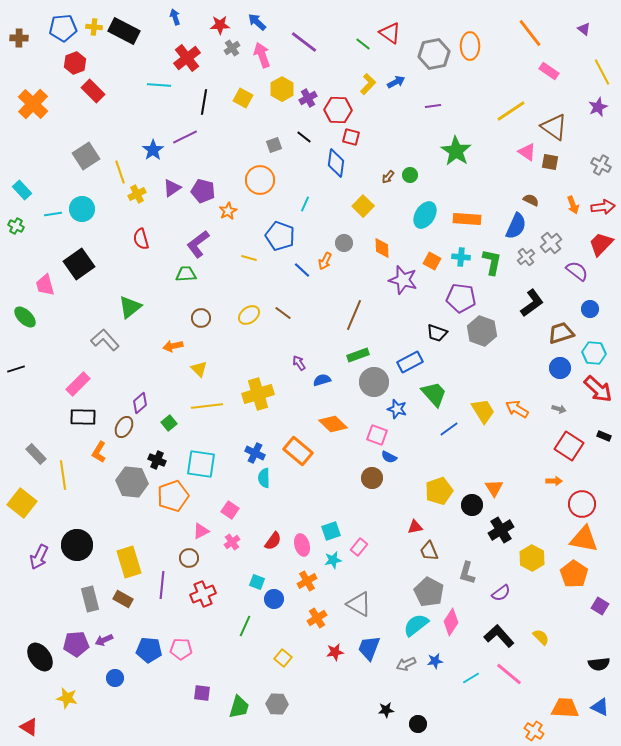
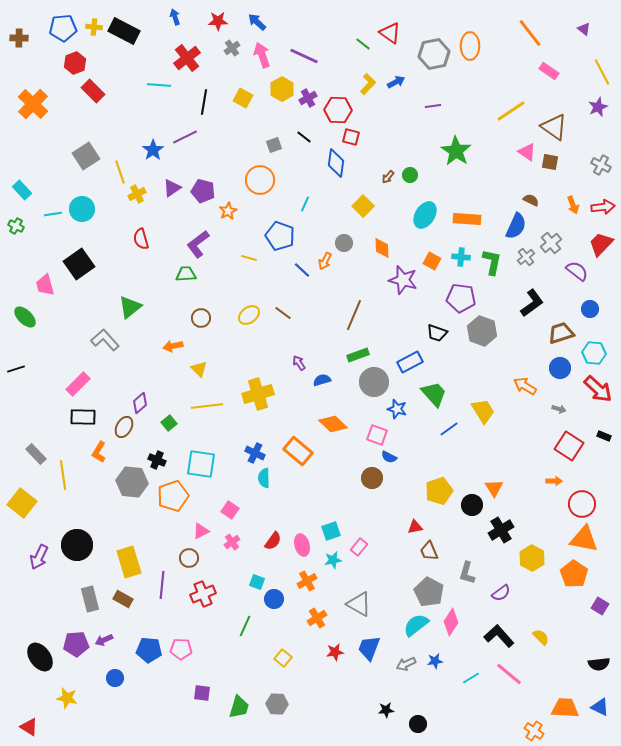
red star at (220, 25): moved 2 px left, 4 px up
purple line at (304, 42): moved 14 px down; rotated 12 degrees counterclockwise
orange arrow at (517, 409): moved 8 px right, 23 px up
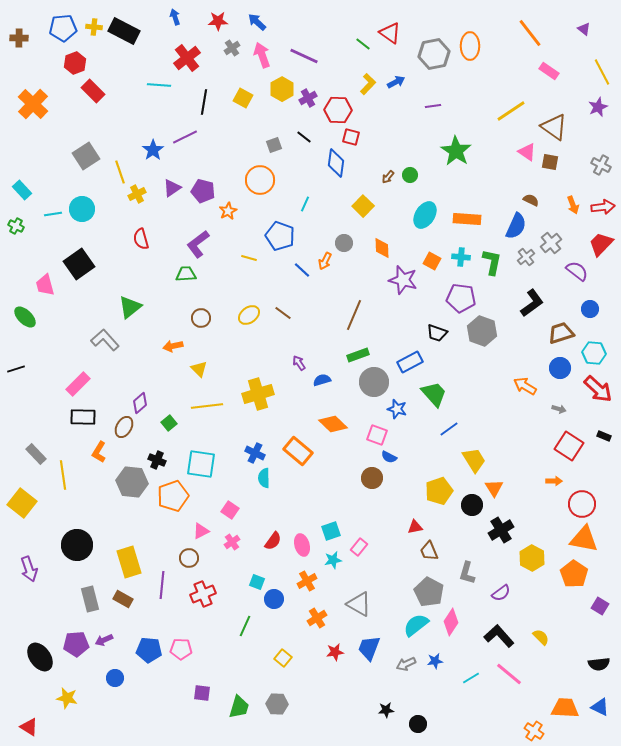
yellow trapezoid at (483, 411): moved 9 px left, 49 px down
purple arrow at (39, 557): moved 10 px left, 12 px down; rotated 45 degrees counterclockwise
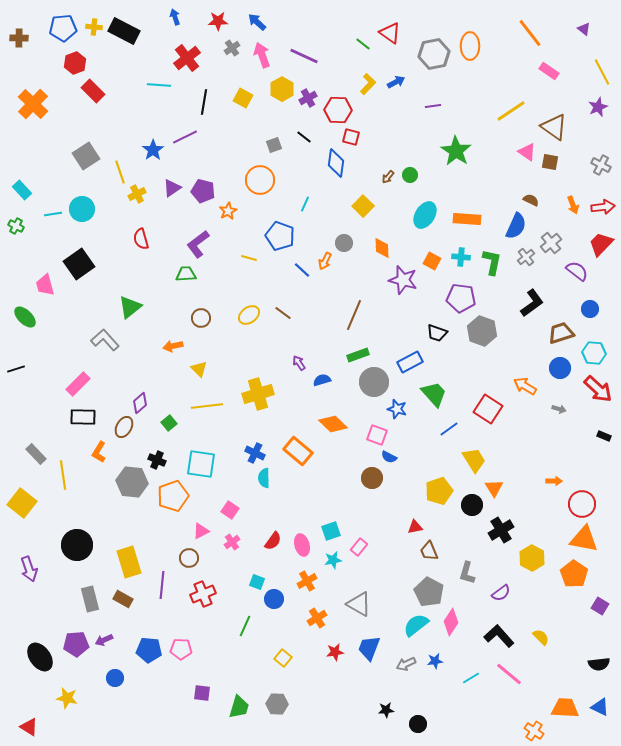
red square at (569, 446): moved 81 px left, 37 px up
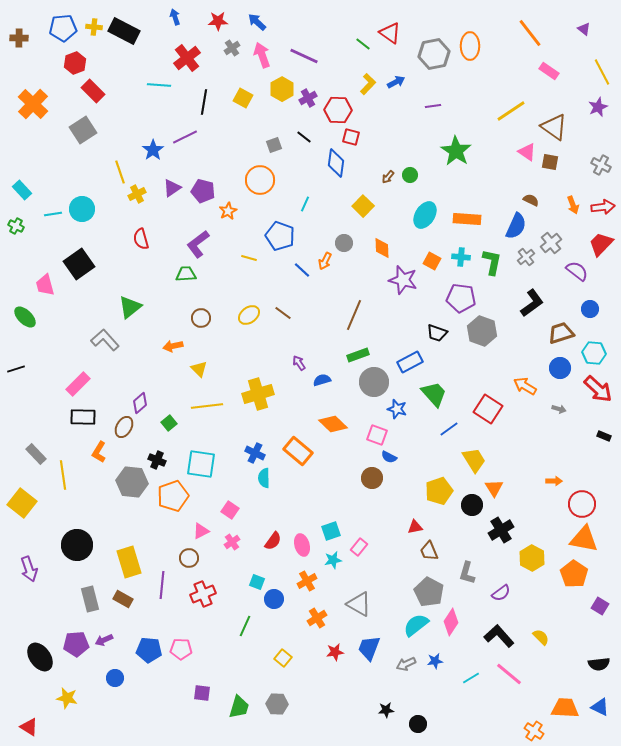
gray square at (86, 156): moved 3 px left, 26 px up
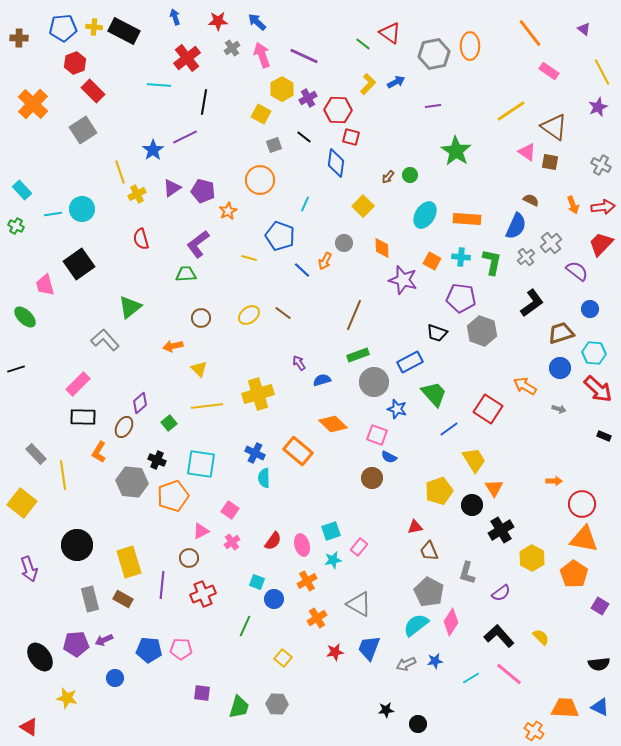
yellow square at (243, 98): moved 18 px right, 16 px down
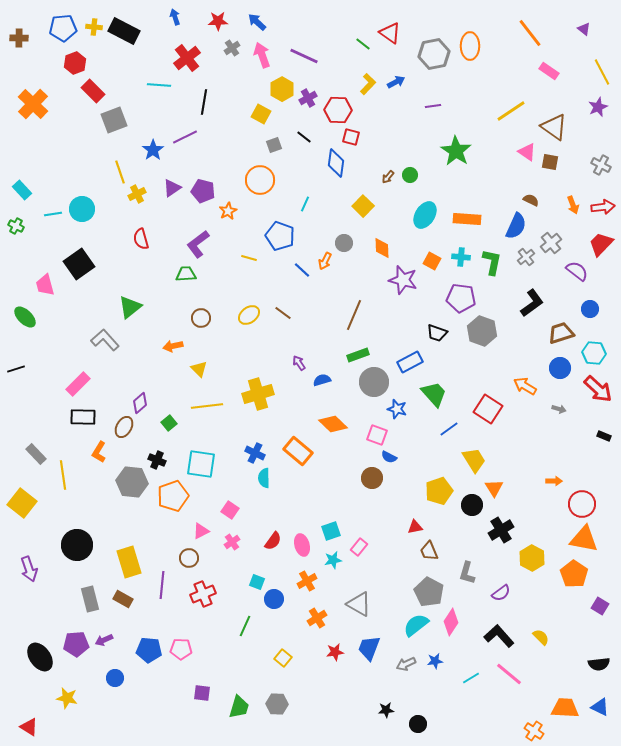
gray square at (83, 130): moved 31 px right, 10 px up; rotated 12 degrees clockwise
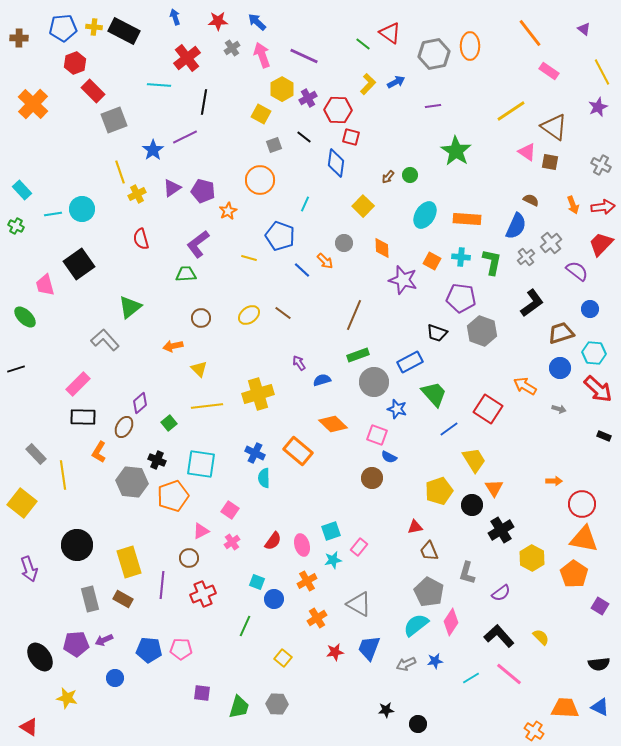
orange arrow at (325, 261): rotated 72 degrees counterclockwise
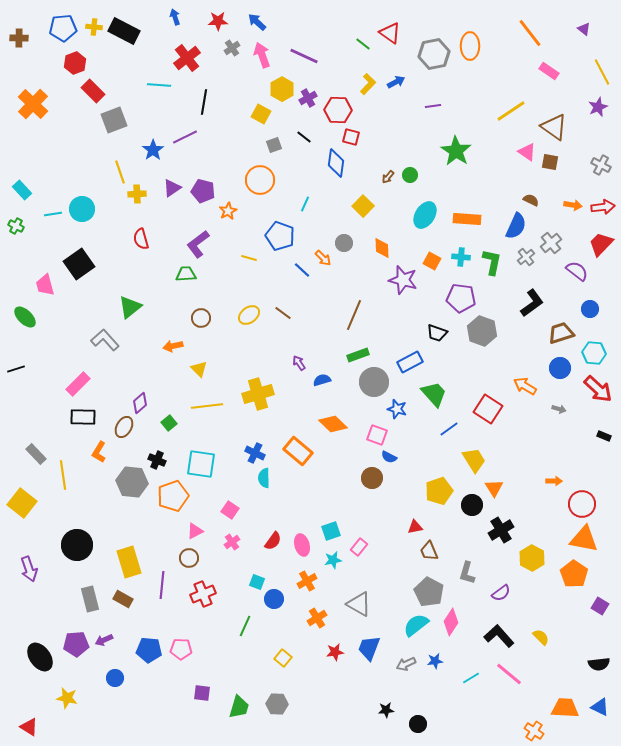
yellow cross at (137, 194): rotated 24 degrees clockwise
orange arrow at (573, 205): rotated 60 degrees counterclockwise
orange arrow at (325, 261): moved 2 px left, 3 px up
pink triangle at (201, 531): moved 6 px left
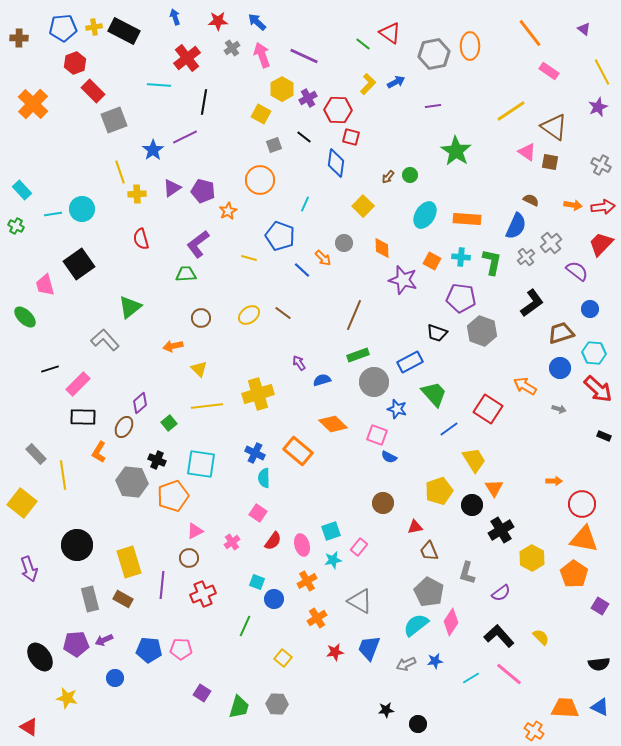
yellow cross at (94, 27): rotated 14 degrees counterclockwise
black line at (16, 369): moved 34 px right
brown circle at (372, 478): moved 11 px right, 25 px down
pink square at (230, 510): moved 28 px right, 3 px down
gray triangle at (359, 604): moved 1 px right, 3 px up
purple square at (202, 693): rotated 24 degrees clockwise
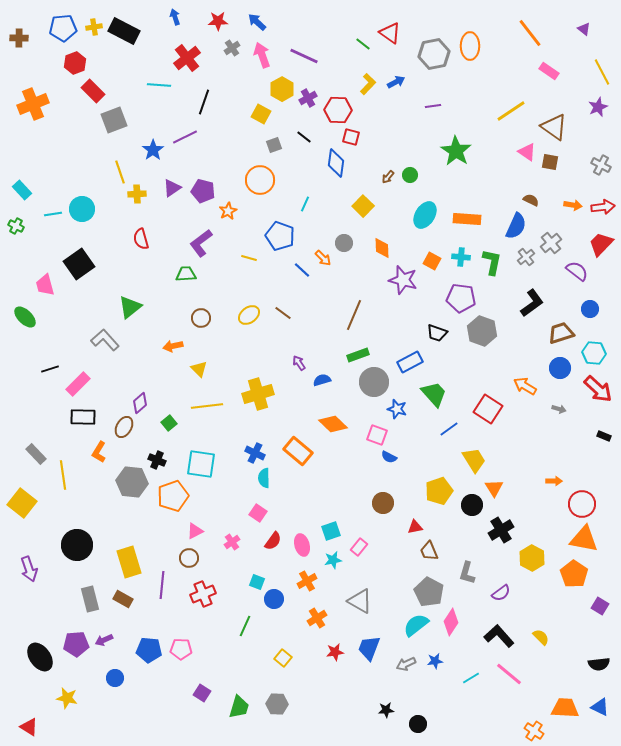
black line at (204, 102): rotated 10 degrees clockwise
orange cross at (33, 104): rotated 24 degrees clockwise
purple L-shape at (198, 244): moved 3 px right, 1 px up
